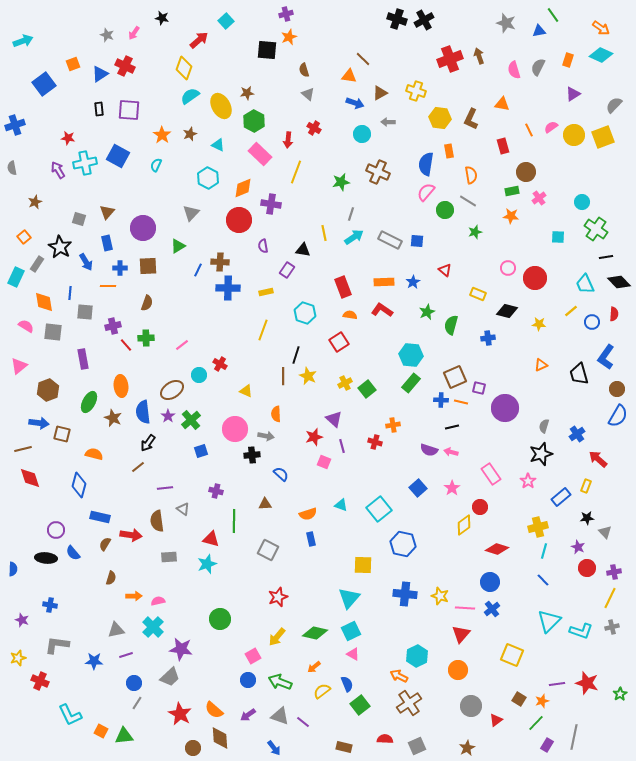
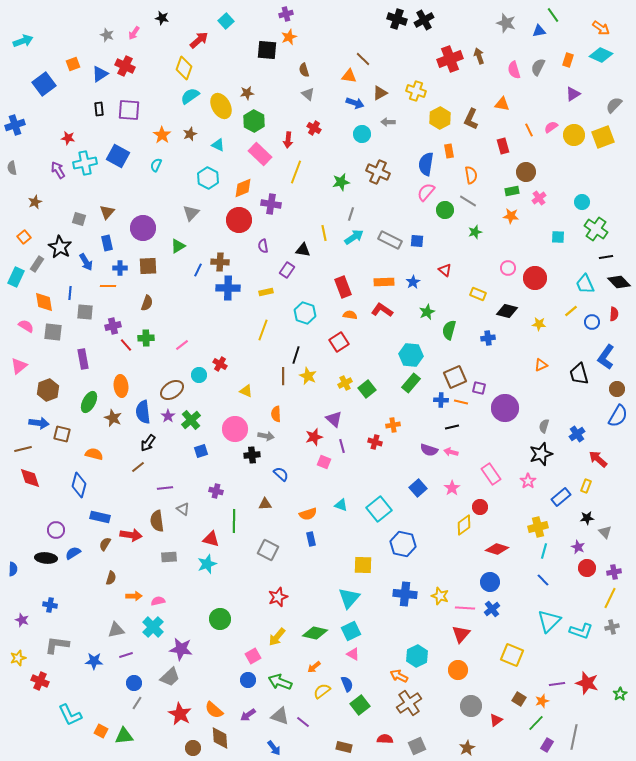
yellow hexagon at (440, 118): rotated 25 degrees clockwise
green semicircle at (451, 325): moved 2 px left, 5 px down
blue semicircle at (73, 553): rotated 98 degrees clockwise
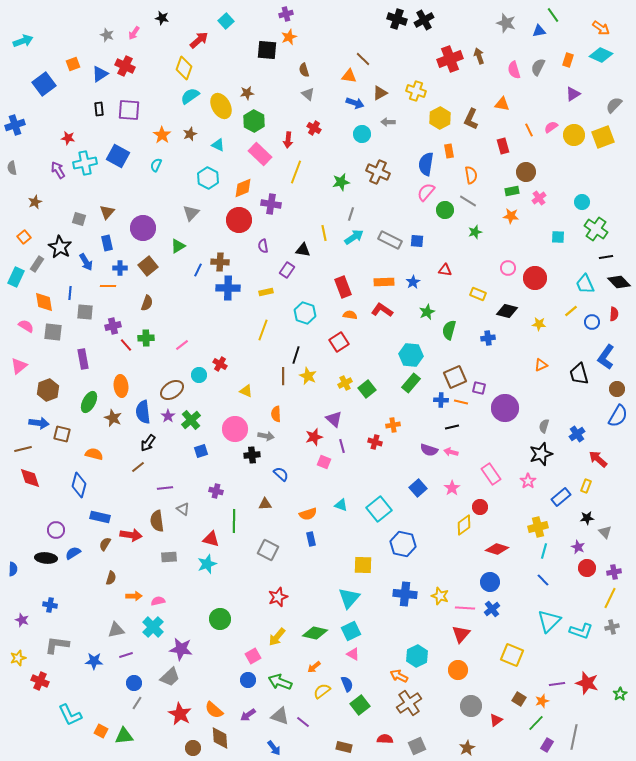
brown square at (148, 266): rotated 36 degrees counterclockwise
red triangle at (445, 270): rotated 32 degrees counterclockwise
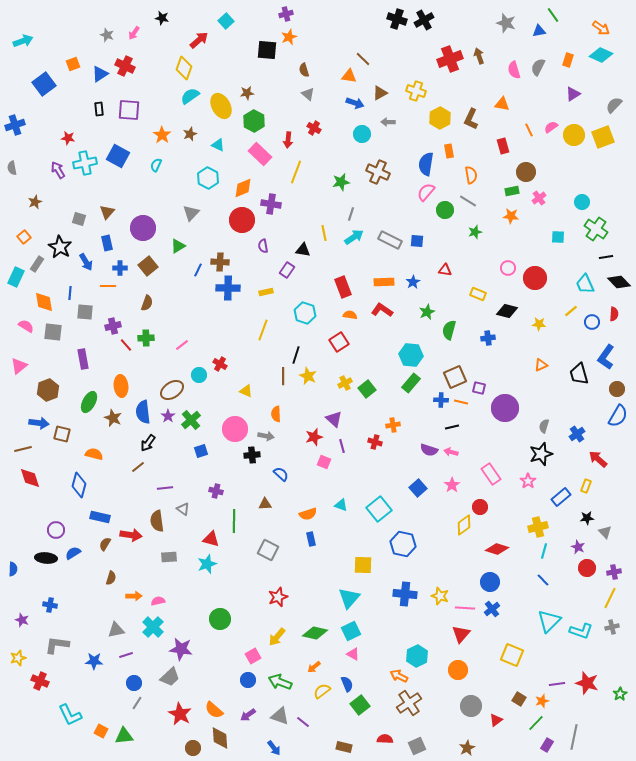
red circle at (239, 220): moved 3 px right
pink star at (452, 488): moved 3 px up
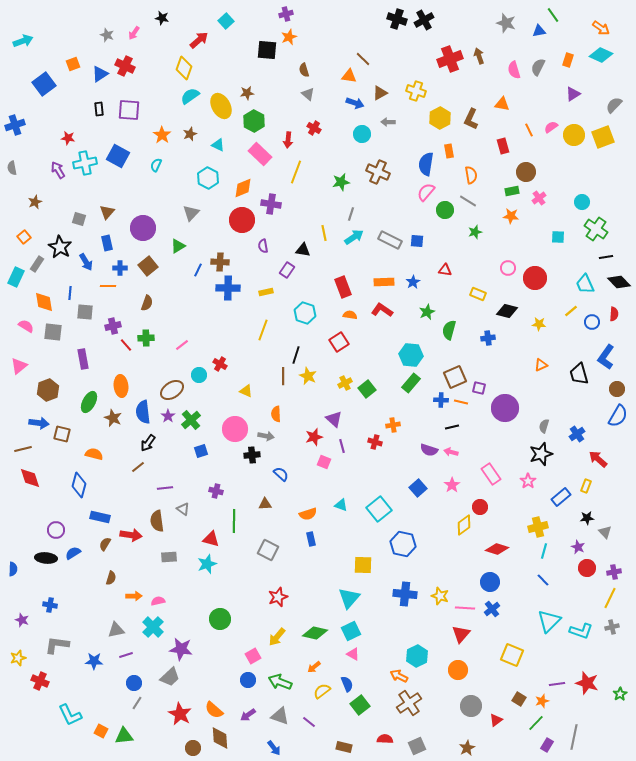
purple line at (303, 722): moved 6 px right
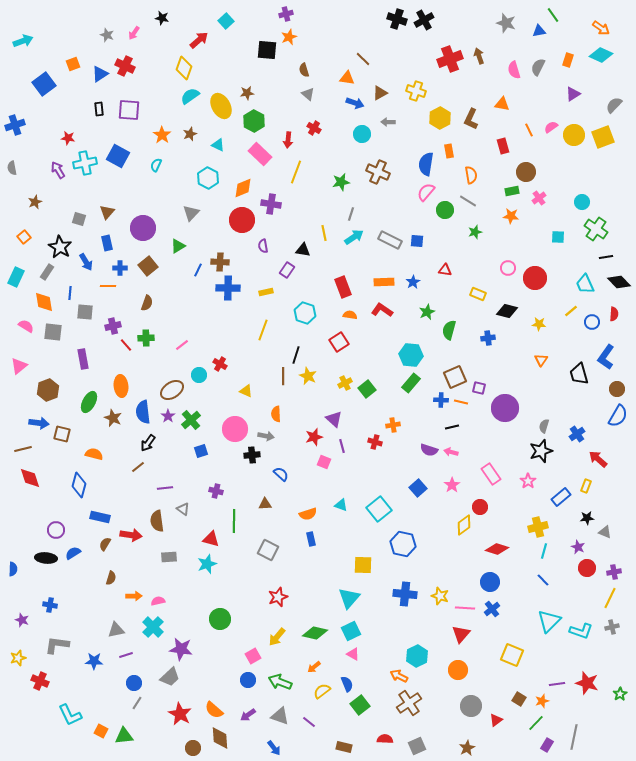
orange triangle at (349, 76): moved 2 px left, 2 px down
gray rectangle at (37, 264): moved 10 px right, 8 px down
orange triangle at (541, 365): moved 5 px up; rotated 32 degrees counterclockwise
black star at (541, 454): moved 3 px up
gray triangle at (605, 532): rotated 24 degrees counterclockwise
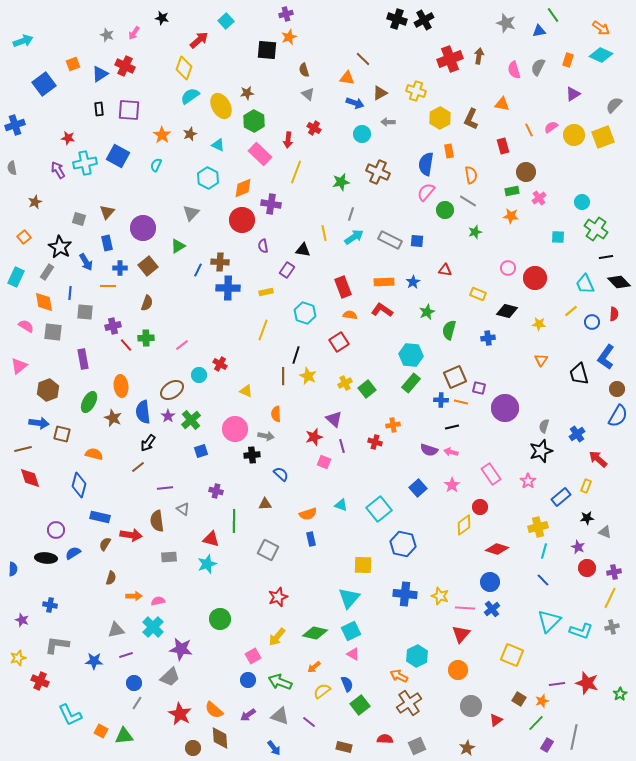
brown arrow at (479, 56): rotated 28 degrees clockwise
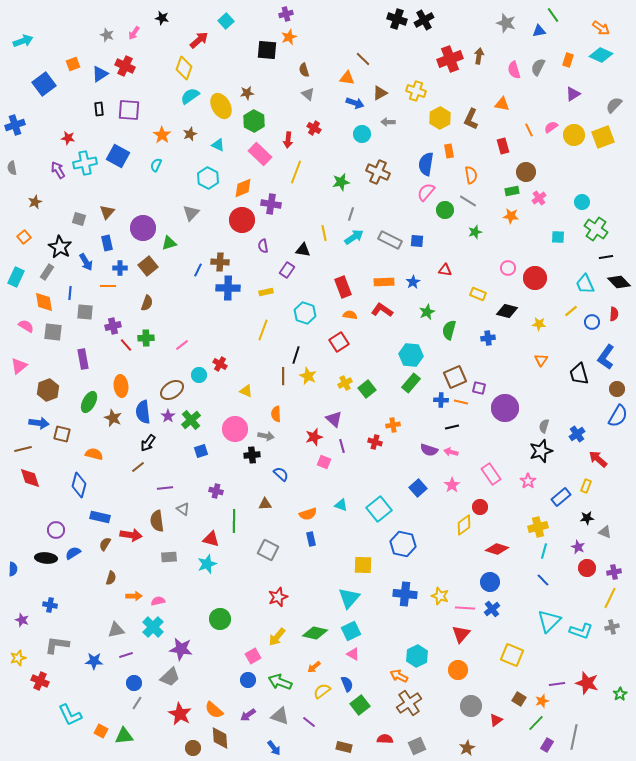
green triangle at (178, 246): moved 9 px left, 3 px up; rotated 14 degrees clockwise
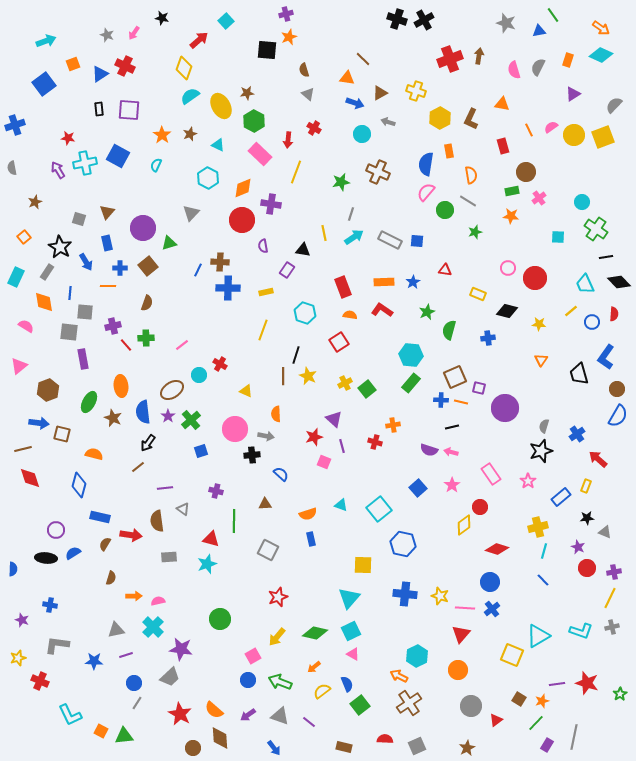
cyan arrow at (23, 41): moved 23 px right
gray arrow at (388, 122): rotated 16 degrees clockwise
gray square at (53, 332): moved 16 px right
cyan triangle at (549, 621): moved 11 px left, 15 px down; rotated 15 degrees clockwise
